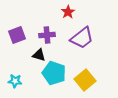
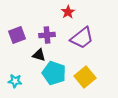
yellow square: moved 3 px up
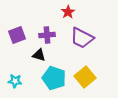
purple trapezoid: rotated 65 degrees clockwise
cyan pentagon: moved 5 px down
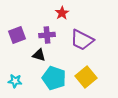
red star: moved 6 px left, 1 px down
purple trapezoid: moved 2 px down
yellow square: moved 1 px right
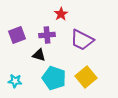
red star: moved 1 px left, 1 px down
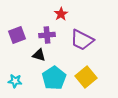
cyan pentagon: rotated 20 degrees clockwise
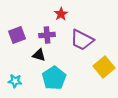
yellow square: moved 18 px right, 10 px up
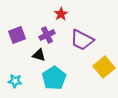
purple cross: rotated 21 degrees counterclockwise
